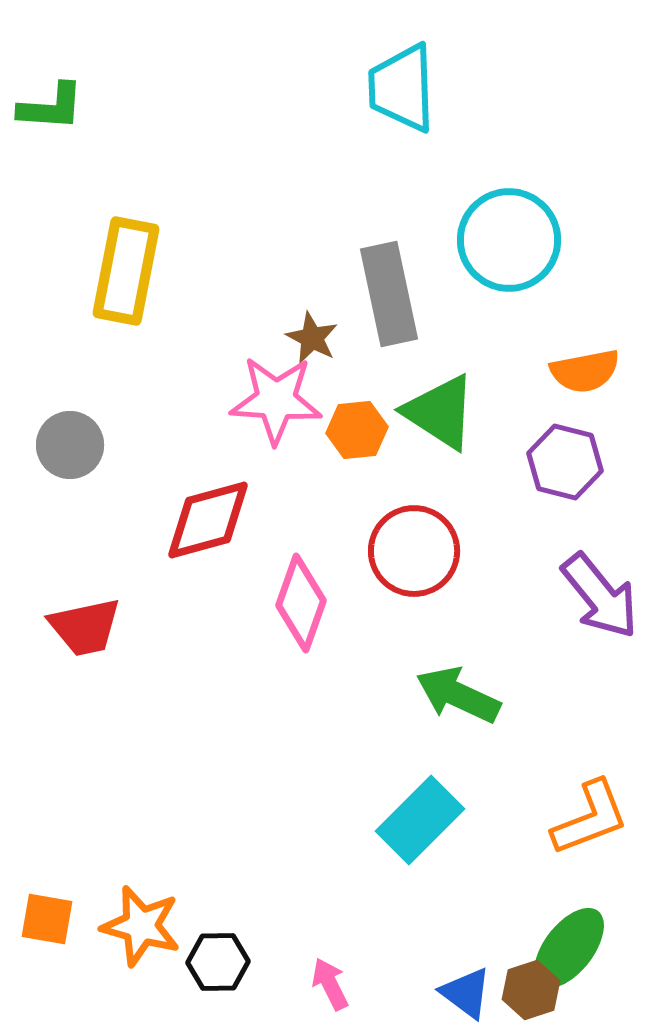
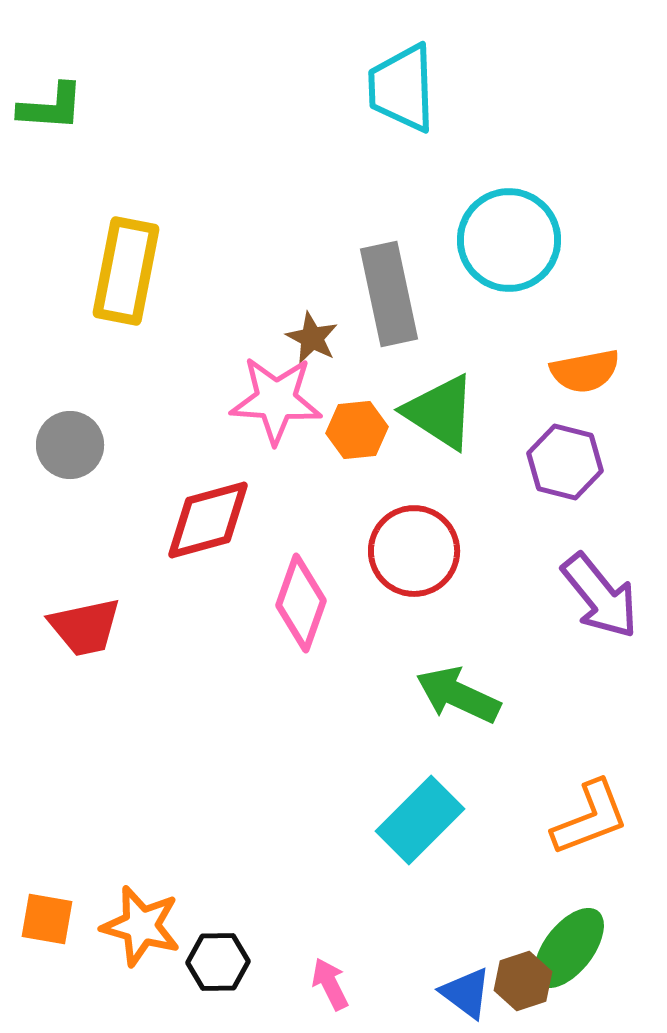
brown hexagon: moved 8 px left, 9 px up
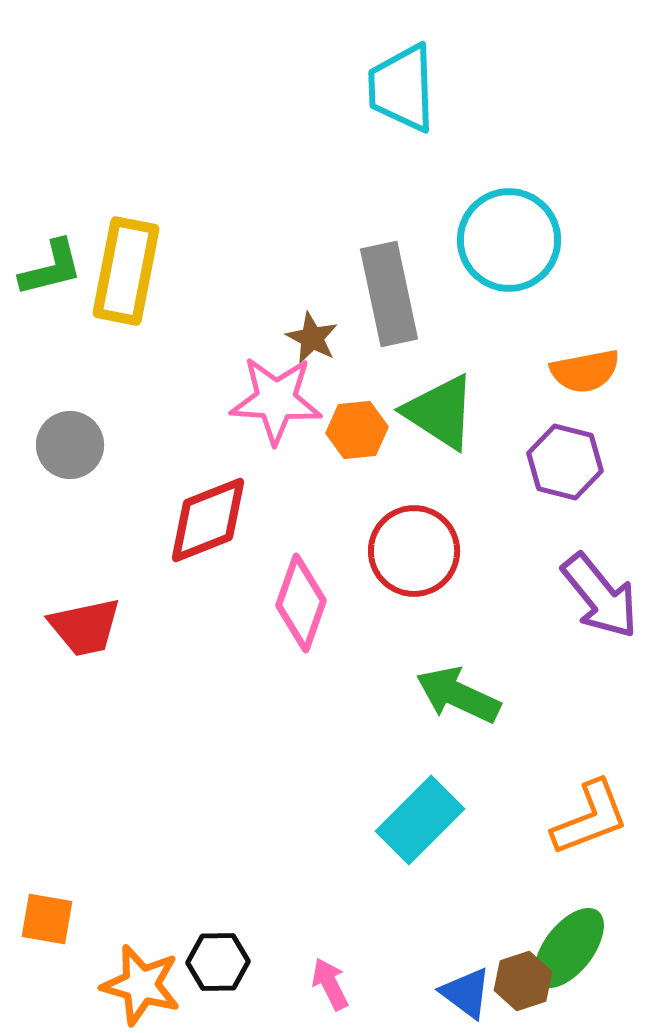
green L-shape: moved 161 px down; rotated 18 degrees counterclockwise
red diamond: rotated 6 degrees counterclockwise
orange star: moved 59 px down
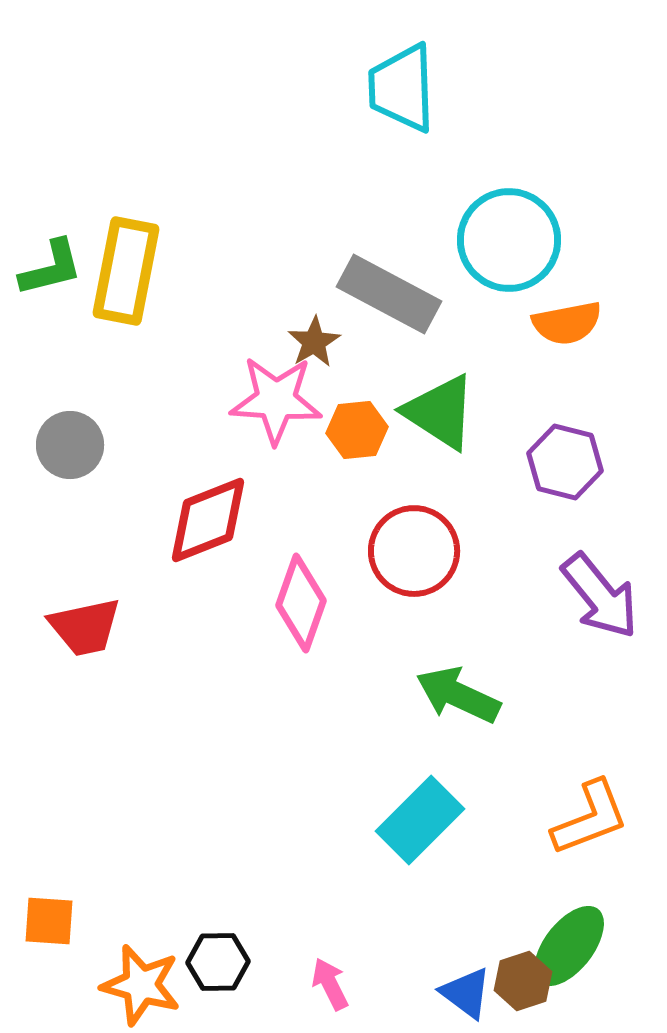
gray rectangle: rotated 50 degrees counterclockwise
brown star: moved 2 px right, 4 px down; rotated 14 degrees clockwise
orange semicircle: moved 18 px left, 48 px up
orange square: moved 2 px right, 2 px down; rotated 6 degrees counterclockwise
green ellipse: moved 2 px up
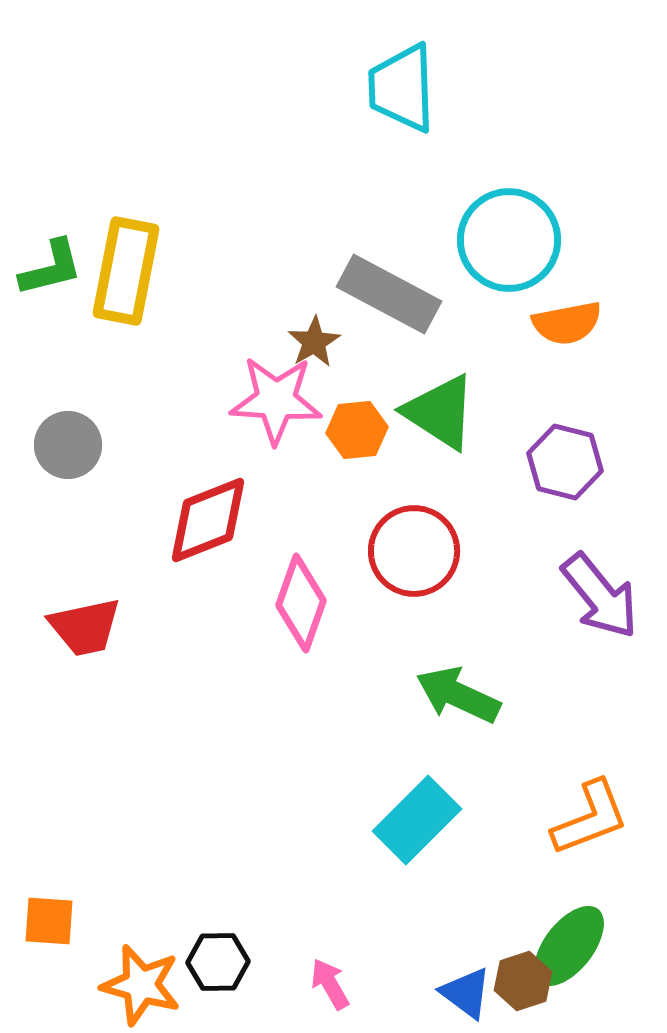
gray circle: moved 2 px left
cyan rectangle: moved 3 px left
pink arrow: rotated 4 degrees counterclockwise
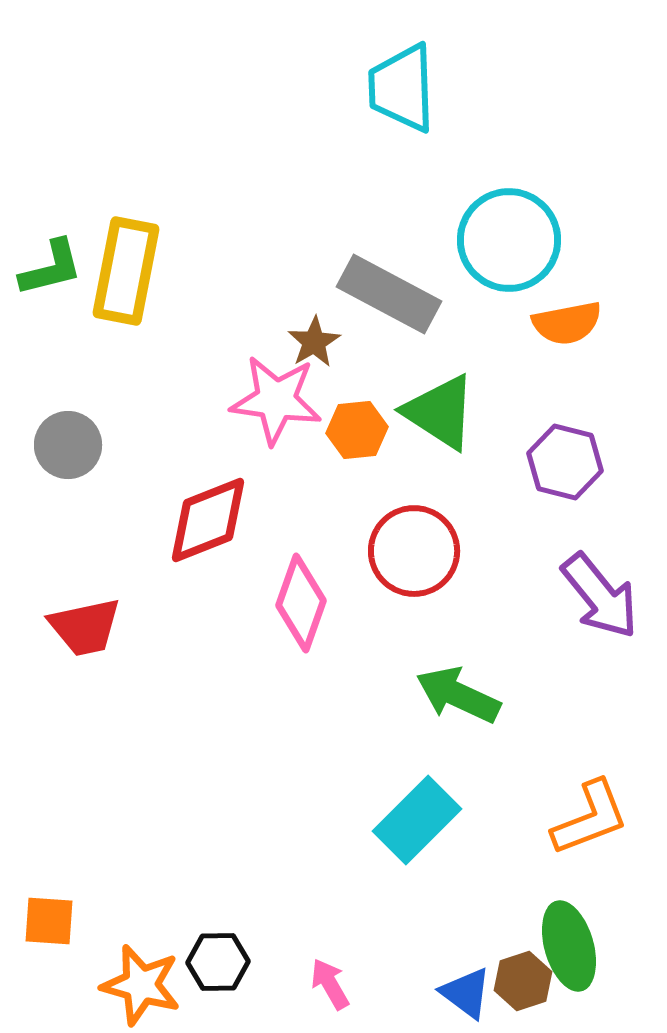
pink star: rotated 4 degrees clockwise
green ellipse: rotated 54 degrees counterclockwise
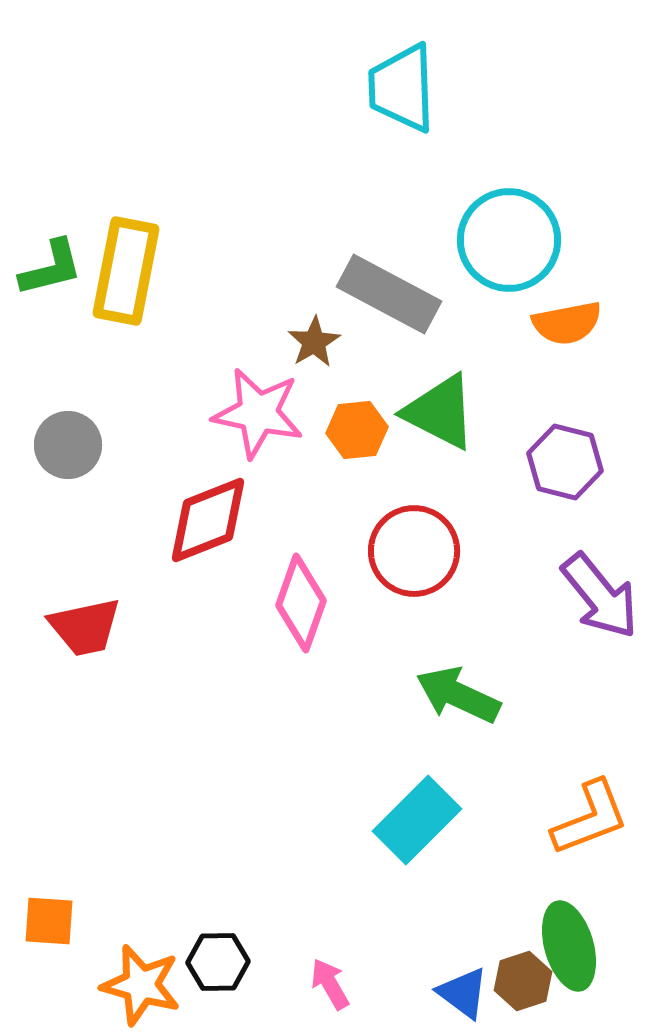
pink star: moved 18 px left, 13 px down; rotated 4 degrees clockwise
green triangle: rotated 6 degrees counterclockwise
blue triangle: moved 3 px left
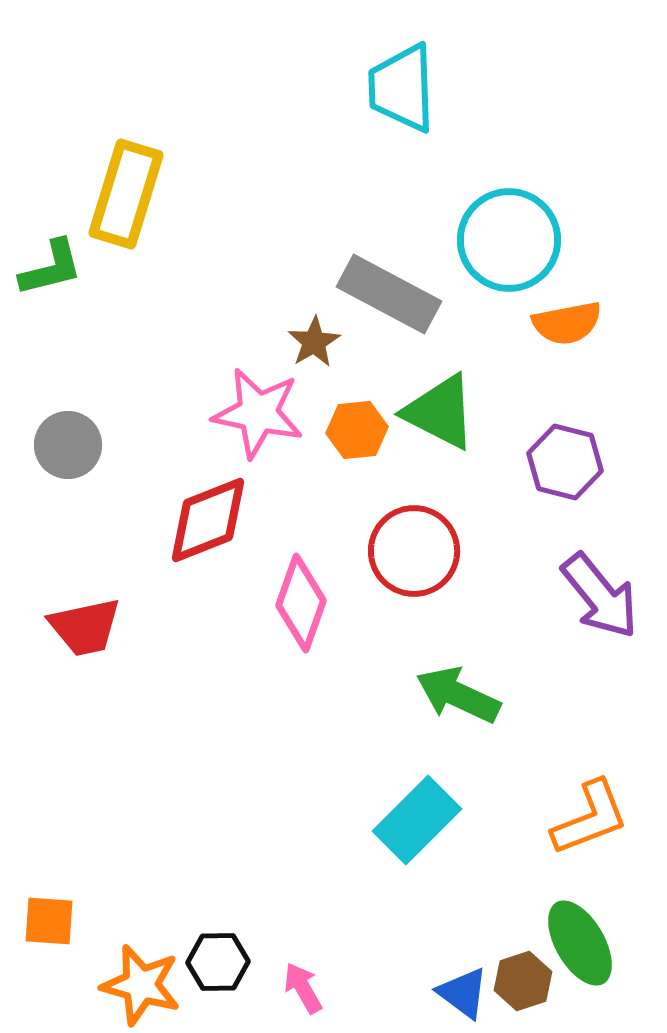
yellow rectangle: moved 77 px up; rotated 6 degrees clockwise
green ellipse: moved 11 px right, 3 px up; rotated 14 degrees counterclockwise
pink arrow: moved 27 px left, 4 px down
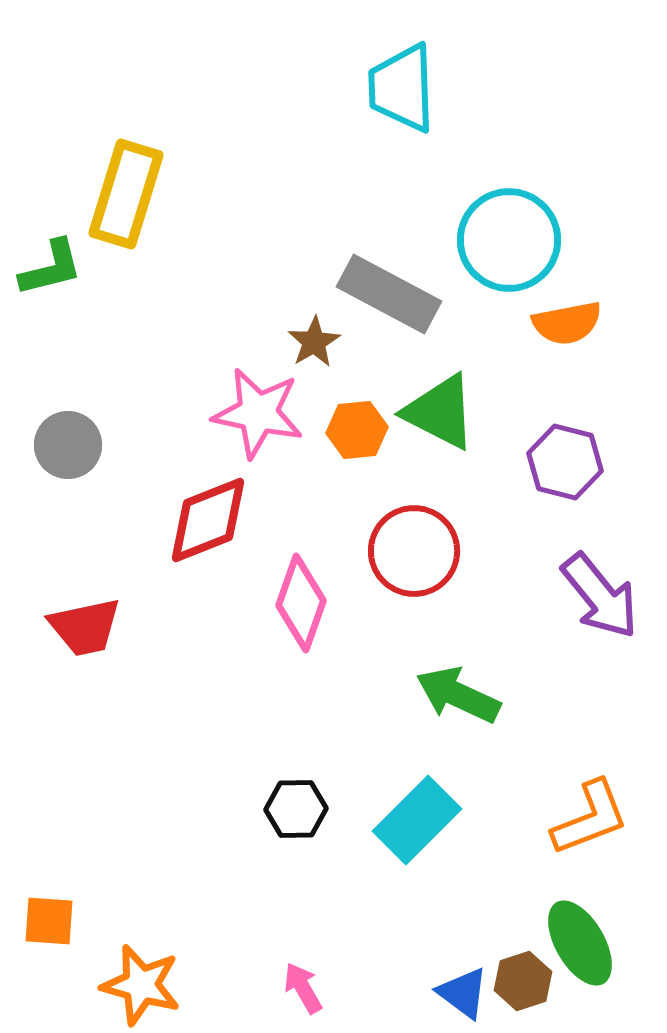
black hexagon: moved 78 px right, 153 px up
